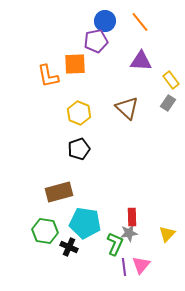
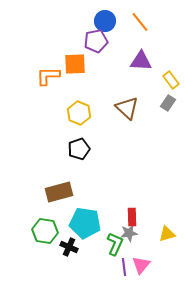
orange L-shape: rotated 100 degrees clockwise
yellow triangle: rotated 30 degrees clockwise
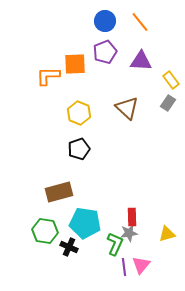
purple pentagon: moved 9 px right, 11 px down; rotated 10 degrees counterclockwise
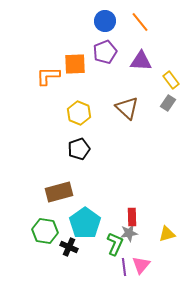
cyan pentagon: rotated 28 degrees clockwise
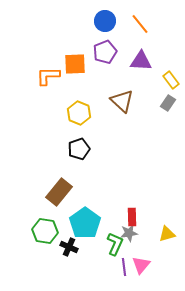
orange line: moved 2 px down
brown triangle: moved 5 px left, 7 px up
brown rectangle: rotated 36 degrees counterclockwise
